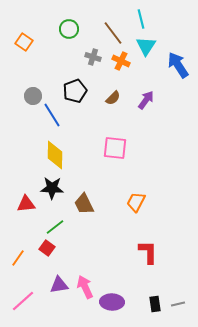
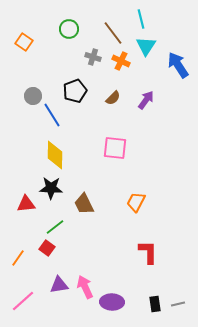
black star: moved 1 px left
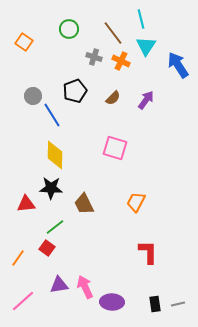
gray cross: moved 1 px right
pink square: rotated 10 degrees clockwise
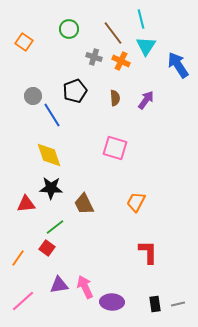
brown semicircle: moved 2 px right; rotated 49 degrees counterclockwise
yellow diamond: moved 6 px left; rotated 20 degrees counterclockwise
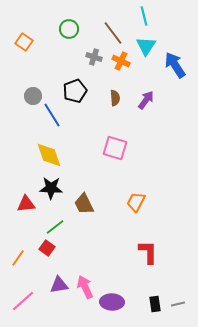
cyan line: moved 3 px right, 3 px up
blue arrow: moved 3 px left
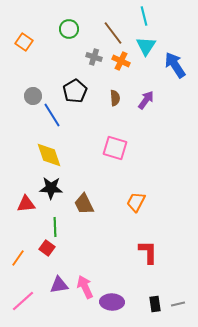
black pentagon: rotated 10 degrees counterclockwise
green line: rotated 54 degrees counterclockwise
